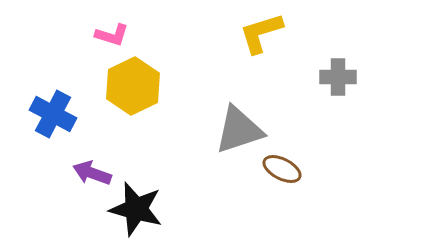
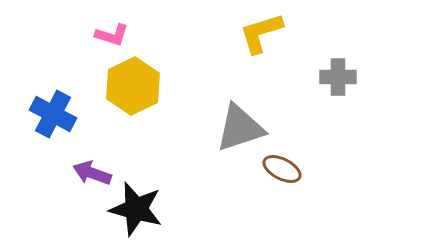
gray triangle: moved 1 px right, 2 px up
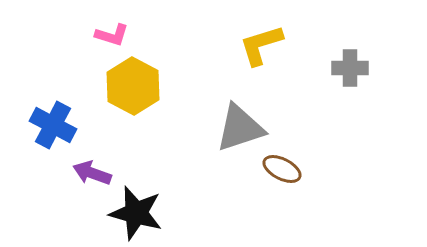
yellow L-shape: moved 12 px down
gray cross: moved 12 px right, 9 px up
yellow hexagon: rotated 6 degrees counterclockwise
blue cross: moved 11 px down
black star: moved 4 px down
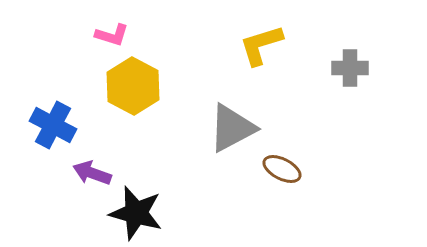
gray triangle: moved 8 px left; rotated 10 degrees counterclockwise
